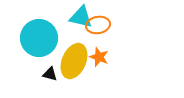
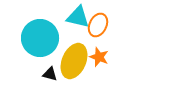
cyan triangle: moved 3 px left
orange ellipse: rotated 55 degrees counterclockwise
cyan circle: moved 1 px right
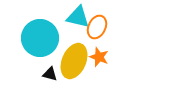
orange ellipse: moved 1 px left, 2 px down
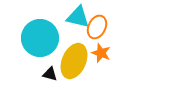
orange star: moved 2 px right, 4 px up
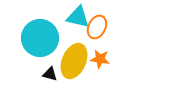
orange star: moved 1 px left, 6 px down; rotated 12 degrees counterclockwise
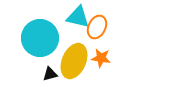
orange star: moved 1 px right, 1 px up
black triangle: rotated 28 degrees counterclockwise
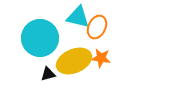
yellow ellipse: rotated 44 degrees clockwise
black triangle: moved 2 px left
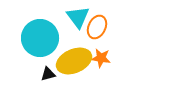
cyan triangle: rotated 40 degrees clockwise
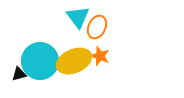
cyan circle: moved 23 px down
orange star: moved 1 px left, 2 px up; rotated 12 degrees clockwise
black triangle: moved 29 px left
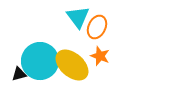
yellow ellipse: moved 2 px left, 4 px down; rotated 64 degrees clockwise
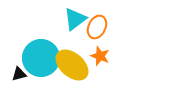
cyan triangle: moved 3 px left, 2 px down; rotated 30 degrees clockwise
cyan circle: moved 1 px right, 3 px up
